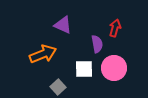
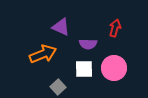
purple triangle: moved 2 px left, 2 px down
purple semicircle: moved 9 px left; rotated 102 degrees clockwise
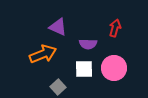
purple triangle: moved 3 px left
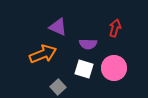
white square: rotated 18 degrees clockwise
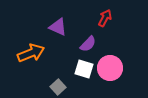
red arrow: moved 10 px left, 10 px up; rotated 12 degrees clockwise
purple semicircle: rotated 48 degrees counterclockwise
orange arrow: moved 12 px left, 1 px up
pink circle: moved 4 px left
